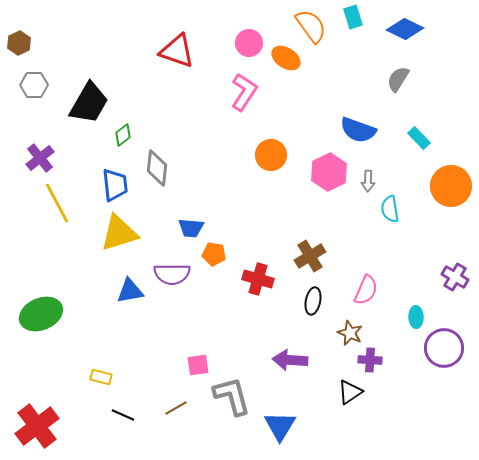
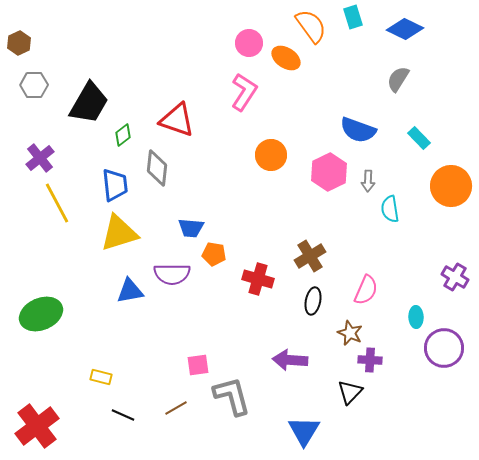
red triangle at (177, 51): moved 69 px down
black triangle at (350, 392): rotated 12 degrees counterclockwise
blue triangle at (280, 426): moved 24 px right, 5 px down
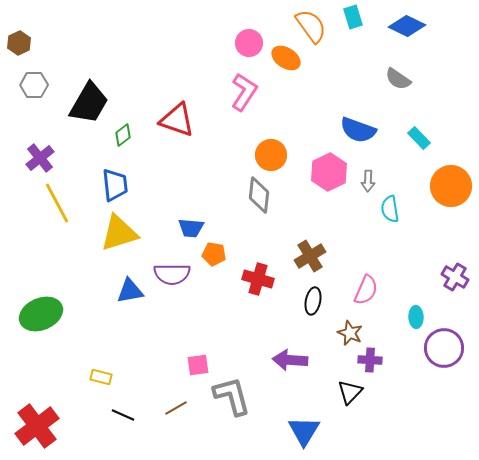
blue diamond at (405, 29): moved 2 px right, 3 px up
gray semicircle at (398, 79): rotated 88 degrees counterclockwise
gray diamond at (157, 168): moved 102 px right, 27 px down
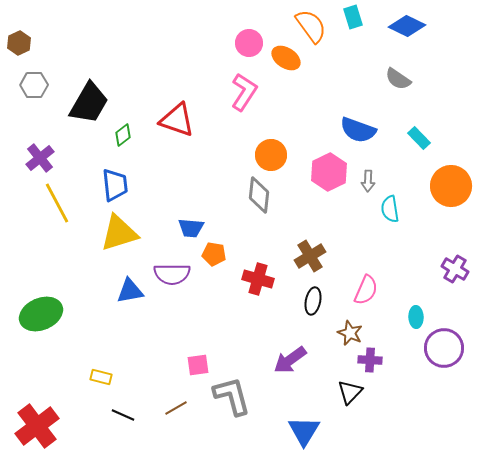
purple cross at (455, 277): moved 8 px up
purple arrow at (290, 360): rotated 40 degrees counterclockwise
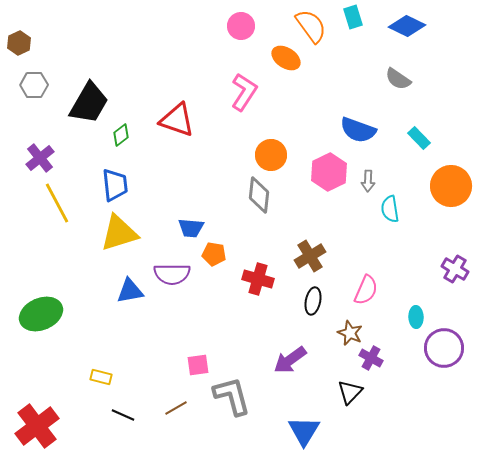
pink circle at (249, 43): moved 8 px left, 17 px up
green diamond at (123, 135): moved 2 px left
purple cross at (370, 360): moved 1 px right, 2 px up; rotated 25 degrees clockwise
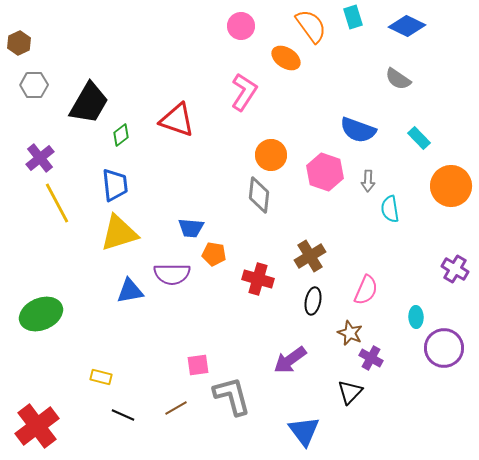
pink hexagon at (329, 172): moved 4 px left; rotated 15 degrees counterclockwise
blue triangle at (304, 431): rotated 8 degrees counterclockwise
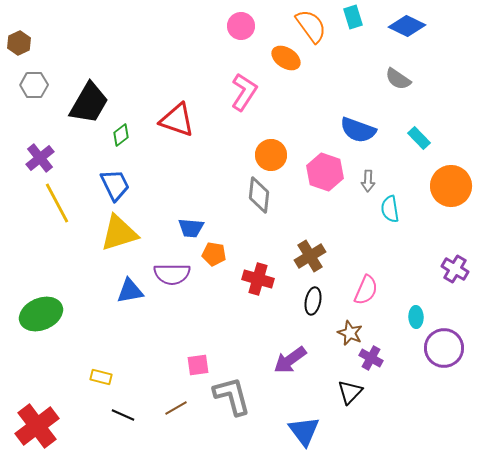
blue trapezoid at (115, 185): rotated 20 degrees counterclockwise
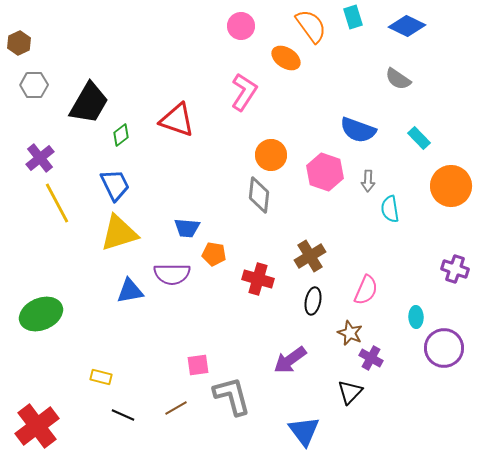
blue trapezoid at (191, 228): moved 4 px left
purple cross at (455, 269): rotated 12 degrees counterclockwise
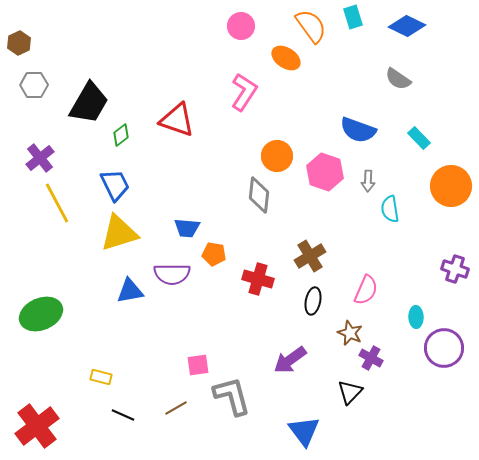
orange circle at (271, 155): moved 6 px right, 1 px down
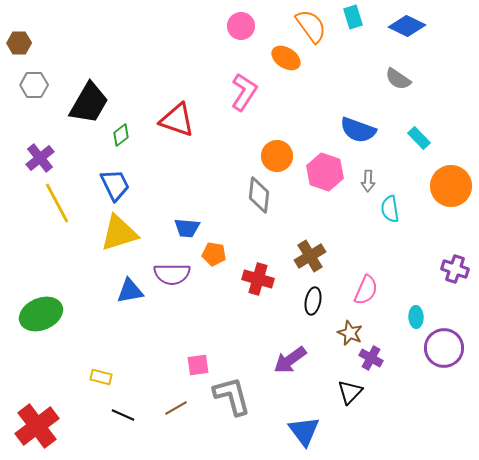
brown hexagon at (19, 43): rotated 25 degrees clockwise
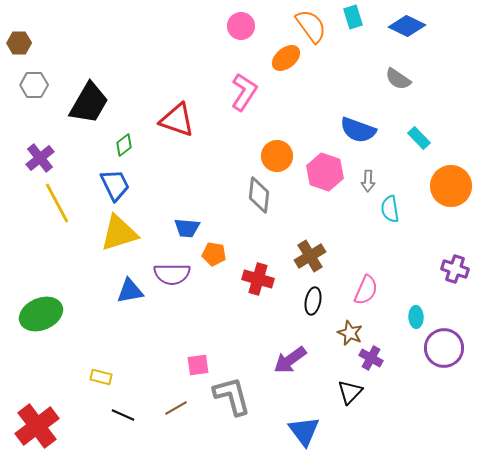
orange ellipse at (286, 58): rotated 72 degrees counterclockwise
green diamond at (121, 135): moved 3 px right, 10 px down
